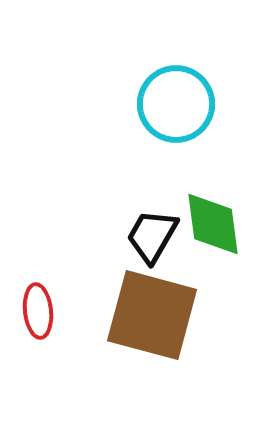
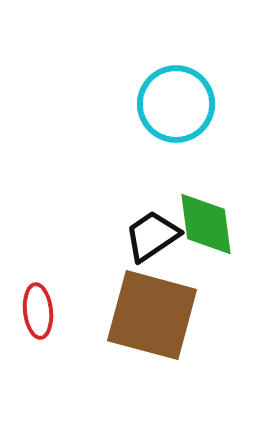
green diamond: moved 7 px left
black trapezoid: rotated 26 degrees clockwise
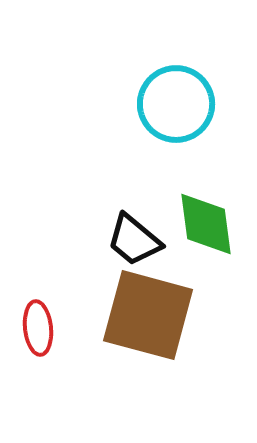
black trapezoid: moved 18 px left, 4 px down; rotated 106 degrees counterclockwise
red ellipse: moved 17 px down
brown square: moved 4 px left
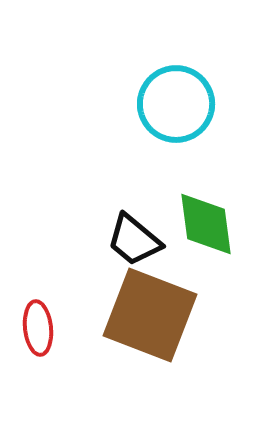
brown square: moved 2 px right; rotated 6 degrees clockwise
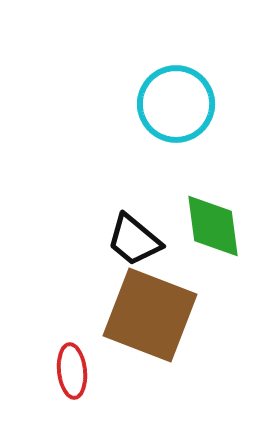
green diamond: moved 7 px right, 2 px down
red ellipse: moved 34 px right, 43 px down
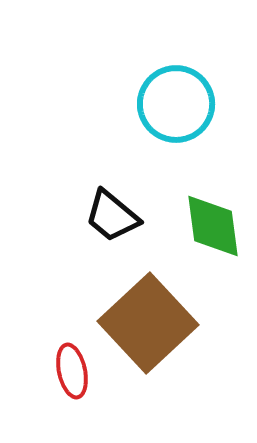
black trapezoid: moved 22 px left, 24 px up
brown square: moved 2 px left, 8 px down; rotated 26 degrees clockwise
red ellipse: rotated 6 degrees counterclockwise
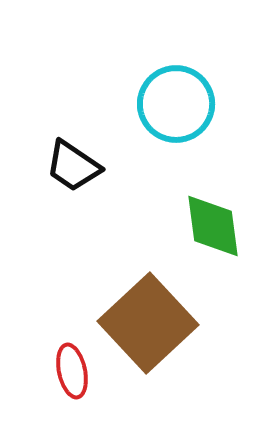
black trapezoid: moved 39 px left, 50 px up; rotated 6 degrees counterclockwise
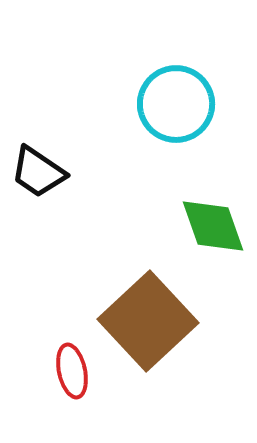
black trapezoid: moved 35 px left, 6 px down
green diamond: rotated 12 degrees counterclockwise
brown square: moved 2 px up
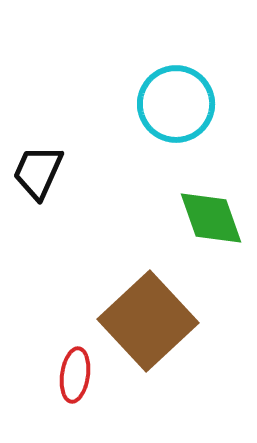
black trapezoid: rotated 80 degrees clockwise
green diamond: moved 2 px left, 8 px up
red ellipse: moved 3 px right, 4 px down; rotated 20 degrees clockwise
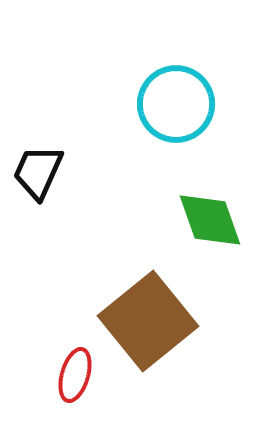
green diamond: moved 1 px left, 2 px down
brown square: rotated 4 degrees clockwise
red ellipse: rotated 8 degrees clockwise
